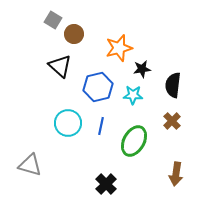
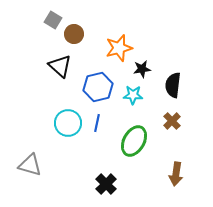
blue line: moved 4 px left, 3 px up
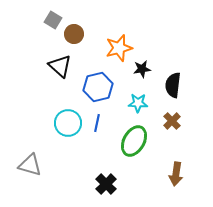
cyan star: moved 5 px right, 8 px down
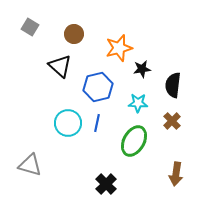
gray square: moved 23 px left, 7 px down
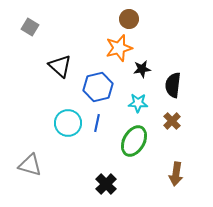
brown circle: moved 55 px right, 15 px up
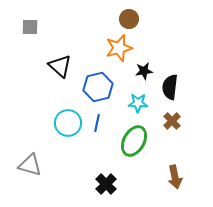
gray square: rotated 30 degrees counterclockwise
black star: moved 2 px right, 2 px down
black semicircle: moved 3 px left, 2 px down
brown arrow: moved 1 px left, 3 px down; rotated 20 degrees counterclockwise
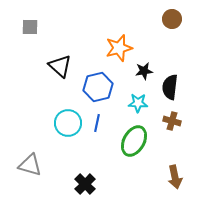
brown circle: moved 43 px right
brown cross: rotated 30 degrees counterclockwise
black cross: moved 21 px left
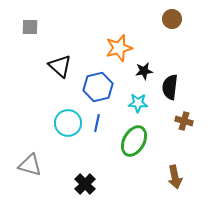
brown cross: moved 12 px right
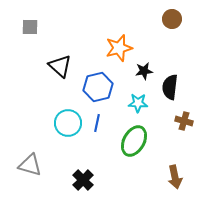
black cross: moved 2 px left, 4 px up
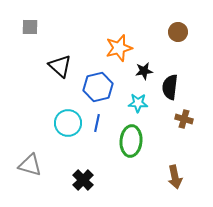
brown circle: moved 6 px right, 13 px down
brown cross: moved 2 px up
green ellipse: moved 3 px left; rotated 24 degrees counterclockwise
